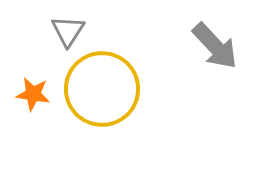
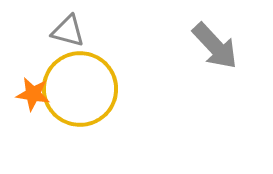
gray triangle: rotated 48 degrees counterclockwise
yellow circle: moved 22 px left
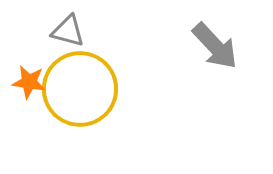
orange star: moved 4 px left, 12 px up
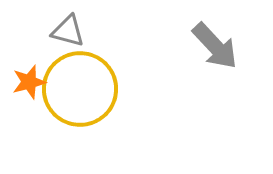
orange star: rotated 24 degrees counterclockwise
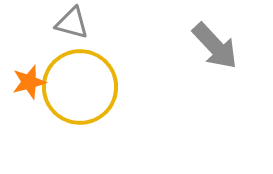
gray triangle: moved 4 px right, 8 px up
yellow circle: moved 2 px up
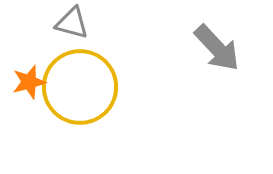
gray arrow: moved 2 px right, 2 px down
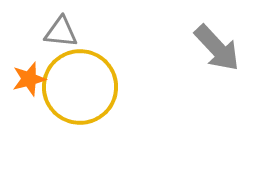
gray triangle: moved 11 px left, 9 px down; rotated 9 degrees counterclockwise
orange star: moved 3 px up
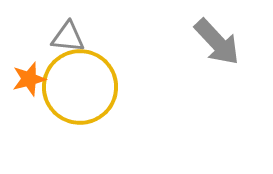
gray triangle: moved 7 px right, 5 px down
gray arrow: moved 6 px up
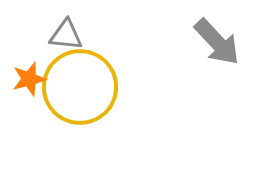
gray triangle: moved 2 px left, 2 px up
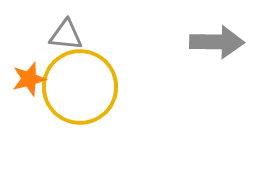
gray arrow: rotated 46 degrees counterclockwise
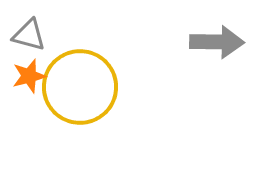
gray triangle: moved 37 px left; rotated 9 degrees clockwise
orange star: moved 3 px up
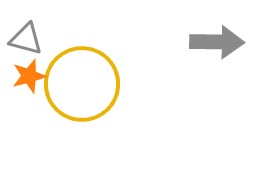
gray triangle: moved 3 px left, 4 px down
yellow circle: moved 2 px right, 3 px up
